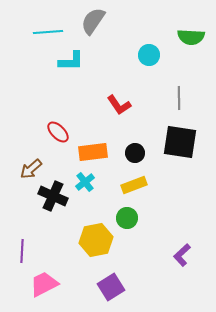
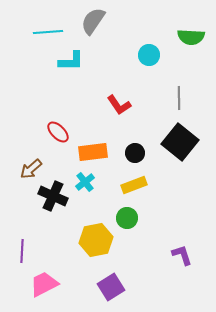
black square: rotated 30 degrees clockwise
purple L-shape: rotated 115 degrees clockwise
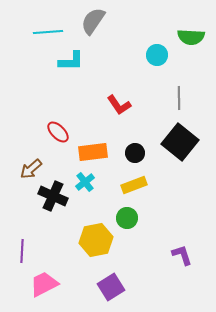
cyan circle: moved 8 px right
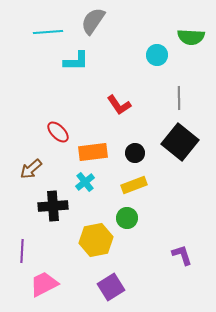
cyan L-shape: moved 5 px right
black cross: moved 10 px down; rotated 28 degrees counterclockwise
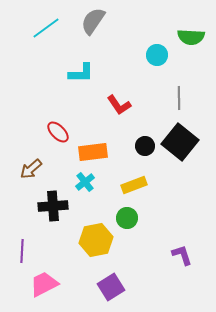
cyan line: moved 2 px left, 4 px up; rotated 32 degrees counterclockwise
cyan L-shape: moved 5 px right, 12 px down
black circle: moved 10 px right, 7 px up
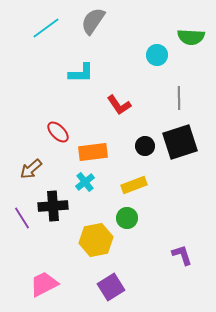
black square: rotated 33 degrees clockwise
purple line: moved 33 px up; rotated 35 degrees counterclockwise
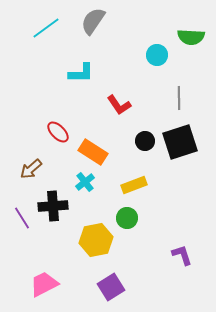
black circle: moved 5 px up
orange rectangle: rotated 40 degrees clockwise
